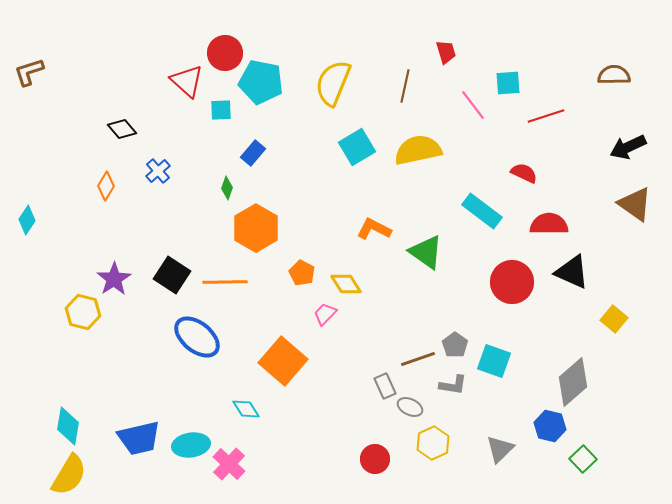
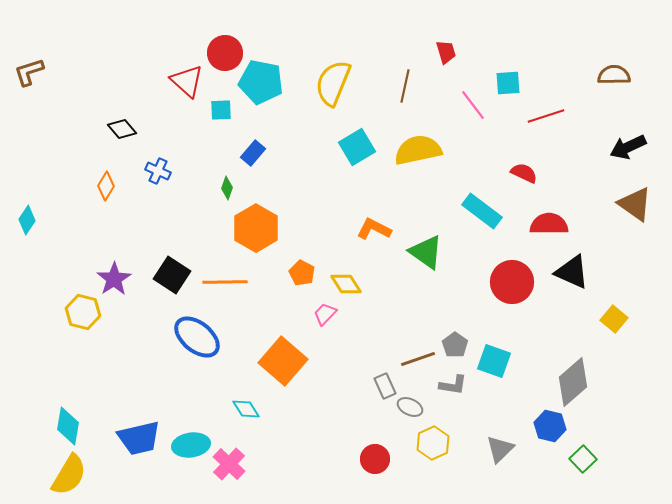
blue cross at (158, 171): rotated 25 degrees counterclockwise
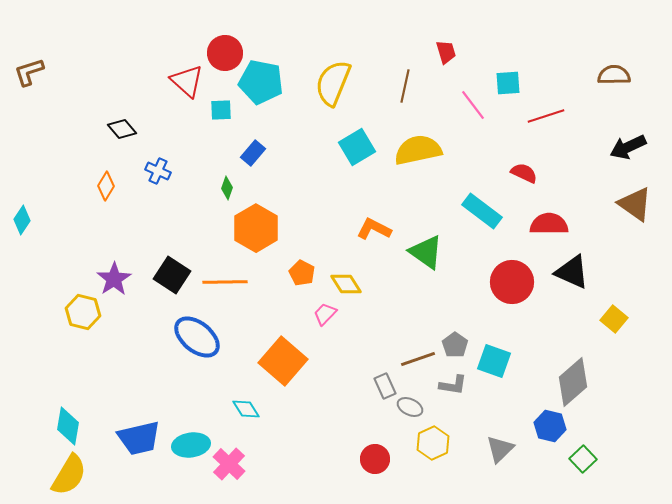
cyan diamond at (27, 220): moved 5 px left
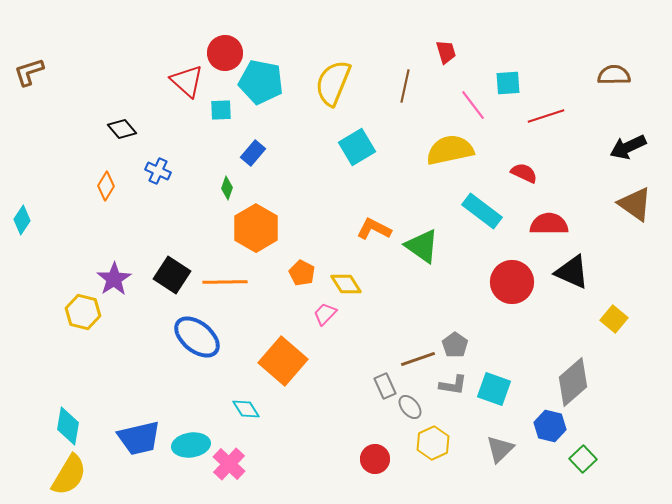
yellow semicircle at (418, 150): moved 32 px right
green triangle at (426, 252): moved 4 px left, 6 px up
cyan square at (494, 361): moved 28 px down
gray ellipse at (410, 407): rotated 25 degrees clockwise
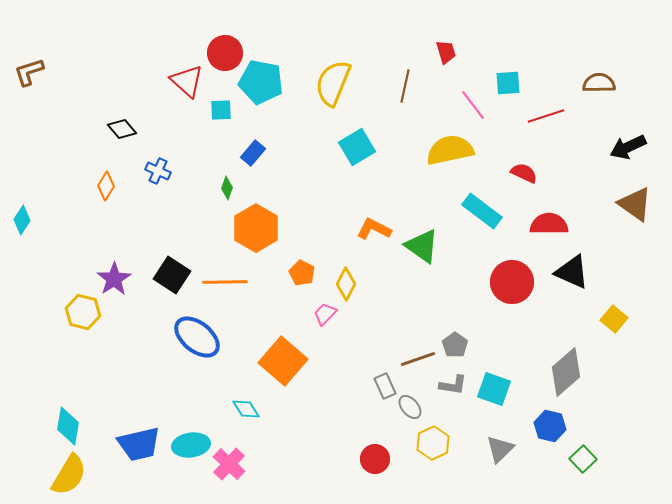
brown semicircle at (614, 75): moved 15 px left, 8 px down
yellow diamond at (346, 284): rotated 60 degrees clockwise
gray diamond at (573, 382): moved 7 px left, 10 px up
blue trapezoid at (139, 438): moved 6 px down
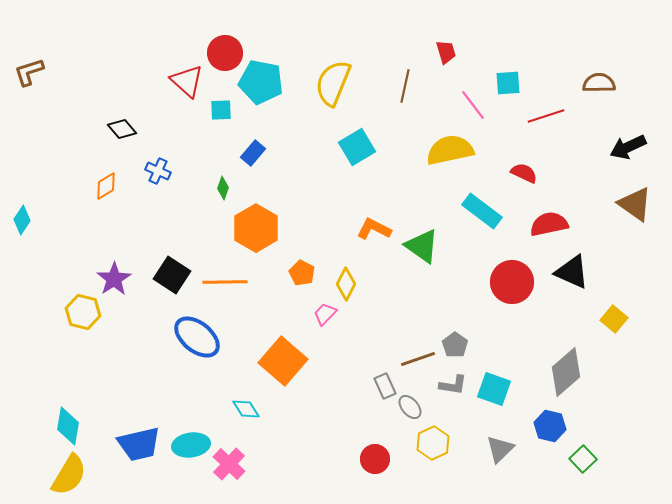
orange diamond at (106, 186): rotated 28 degrees clockwise
green diamond at (227, 188): moved 4 px left
red semicircle at (549, 224): rotated 12 degrees counterclockwise
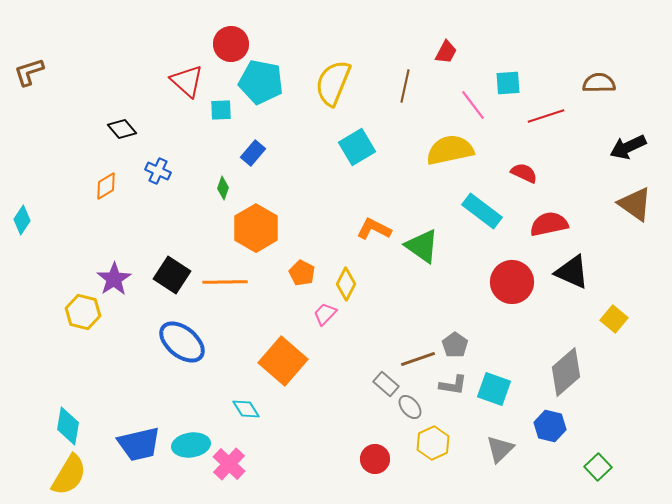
red trapezoid at (446, 52): rotated 45 degrees clockwise
red circle at (225, 53): moved 6 px right, 9 px up
blue ellipse at (197, 337): moved 15 px left, 5 px down
gray rectangle at (385, 386): moved 1 px right, 2 px up; rotated 25 degrees counterclockwise
green square at (583, 459): moved 15 px right, 8 px down
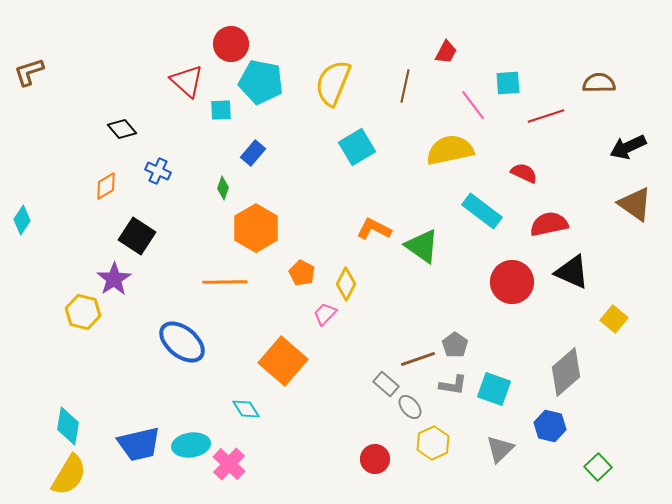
black square at (172, 275): moved 35 px left, 39 px up
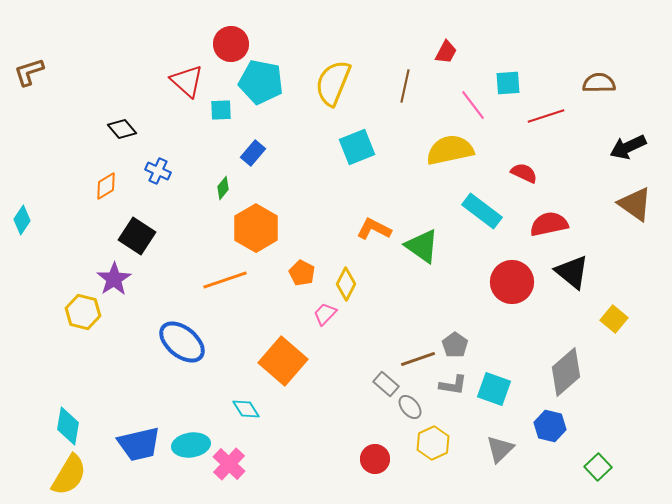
cyan square at (357, 147): rotated 9 degrees clockwise
green diamond at (223, 188): rotated 20 degrees clockwise
black triangle at (572, 272): rotated 15 degrees clockwise
orange line at (225, 282): moved 2 px up; rotated 18 degrees counterclockwise
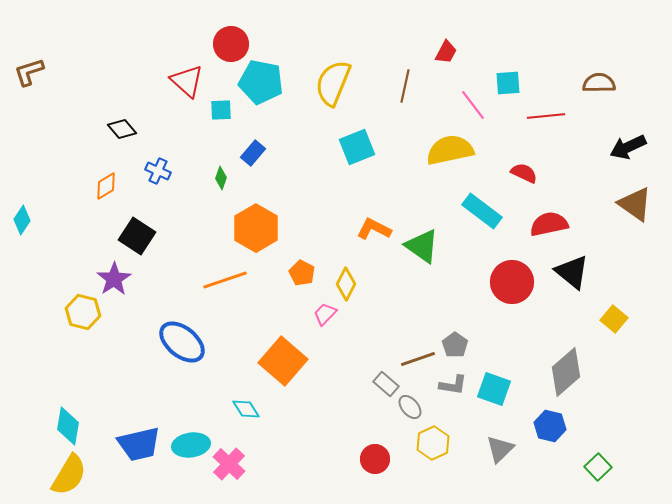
red line at (546, 116): rotated 12 degrees clockwise
green diamond at (223, 188): moved 2 px left, 10 px up; rotated 20 degrees counterclockwise
